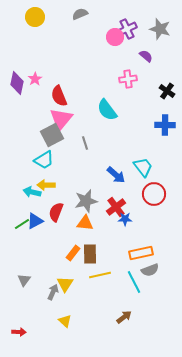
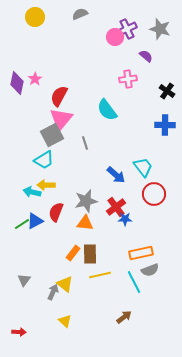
red semicircle at (59, 96): rotated 50 degrees clockwise
yellow triangle at (65, 284): rotated 24 degrees counterclockwise
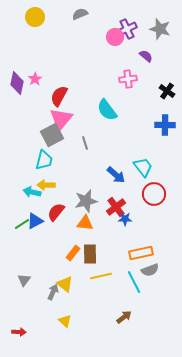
cyan trapezoid at (44, 160): rotated 45 degrees counterclockwise
red semicircle at (56, 212): rotated 18 degrees clockwise
yellow line at (100, 275): moved 1 px right, 1 px down
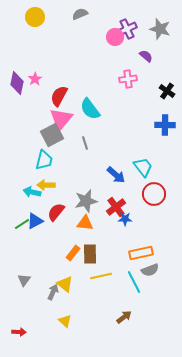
cyan semicircle at (107, 110): moved 17 px left, 1 px up
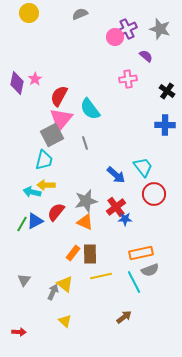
yellow circle at (35, 17): moved 6 px left, 4 px up
orange triangle at (85, 223): moved 1 px up; rotated 18 degrees clockwise
green line at (22, 224): rotated 28 degrees counterclockwise
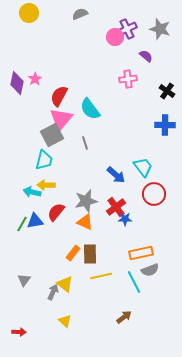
blue triangle at (35, 221): rotated 18 degrees clockwise
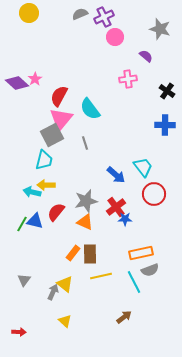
purple cross at (127, 29): moved 23 px left, 12 px up
purple diamond at (17, 83): rotated 60 degrees counterclockwise
blue triangle at (35, 221): rotated 24 degrees clockwise
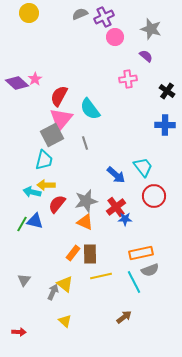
gray star at (160, 29): moved 9 px left
red circle at (154, 194): moved 2 px down
red semicircle at (56, 212): moved 1 px right, 8 px up
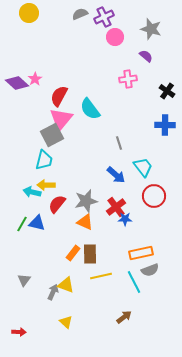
gray line at (85, 143): moved 34 px right
blue triangle at (35, 221): moved 2 px right, 2 px down
yellow triangle at (65, 284): moved 1 px right, 1 px down; rotated 18 degrees counterclockwise
yellow triangle at (65, 321): moved 1 px right, 1 px down
